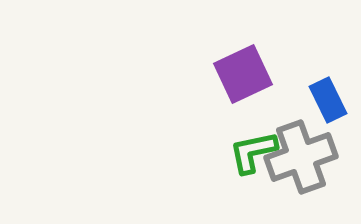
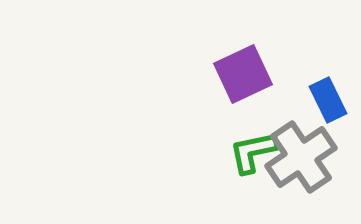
gray cross: rotated 14 degrees counterclockwise
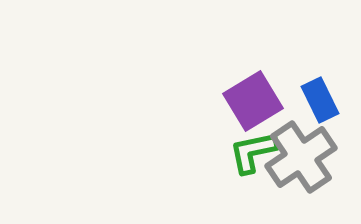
purple square: moved 10 px right, 27 px down; rotated 6 degrees counterclockwise
blue rectangle: moved 8 px left
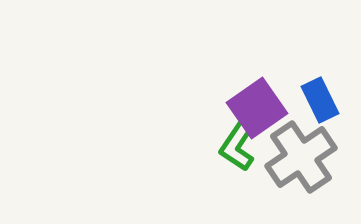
purple square: moved 4 px right, 7 px down; rotated 4 degrees counterclockwise
green L-shape: moved 15 px left, 7 px up; rotated 44 degrees counterclockwise
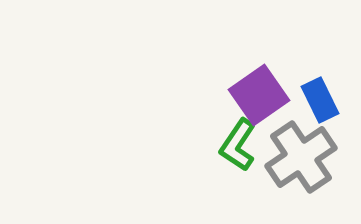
purple square: moved 2 px right, 13 px up
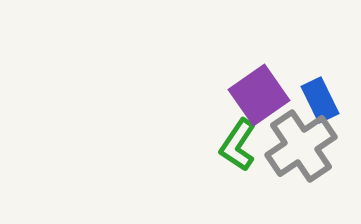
gray cross: moved 11 px up
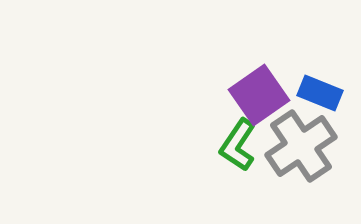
blue rectangle: moved 7 px up; rotated 42 degrees counterclockwise
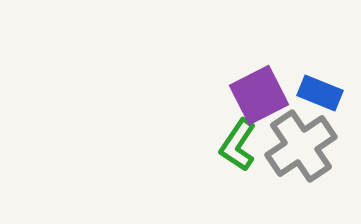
purple square: rotated 8 degrees clockwise
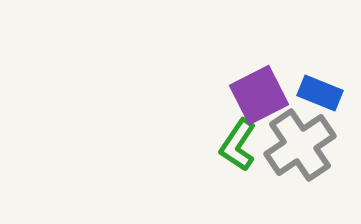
gray cross: moved 1 px left, 1 px up
